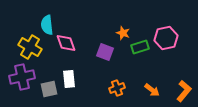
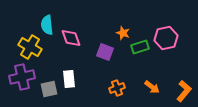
pink diamond: moved 5 px right, 5 px up
orange arrow: moved 3 px up
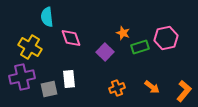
cyan semicircle: moved 8 px up
purple square: rotated 24 degrees clockwise
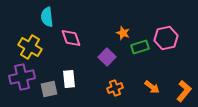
purple square: moved 2 px right, 5 px down
orange cross: moved 2 px left
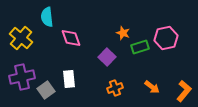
yellow cross: moved 9 px left, 9 px up; rotated 10 degrees clockwise
gray square: moved 3 px left, 1 px down; rotated 24 degrees counterclockwise
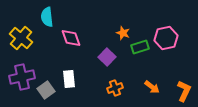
orange L-shape: rotated 15 degrees counterclockwise
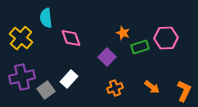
cyan semicircle: moved 1 px left, 1 px down
pink hexagon: rotated 10 degrees clockwise
white rectangle: rotated 48 degrees clockwise
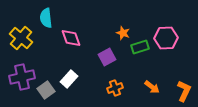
purple square: rotated 18 degrees clockwise
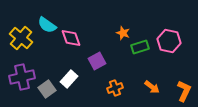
cyan semicircle: moved 1 px right, 7 px down; rotated 48 degrees counterclockwise
pink hexagon: moved 3 px right, 3 px down; rotated 15 degrees clockwise
purple square: moved 10 px left, 4 px down
gray square: moved 1 px right, 1 px up
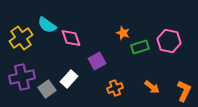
yellow cross: rotated 15 degrees clockwise
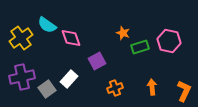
orange arrow: rotated 133 degrees counterclockwise
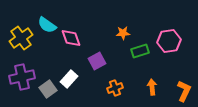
orange star: rotated 24 degrees counterclockwise
pink hexagon: rotated 20 degrees counterclockwise
green rectangle: moved 4 px down
gray square: moved 1 px right
